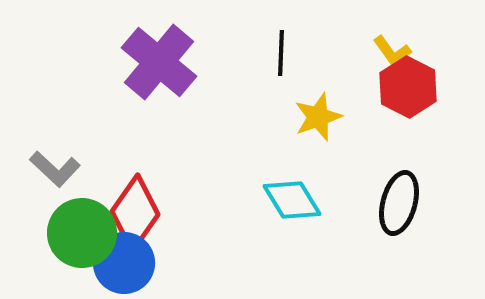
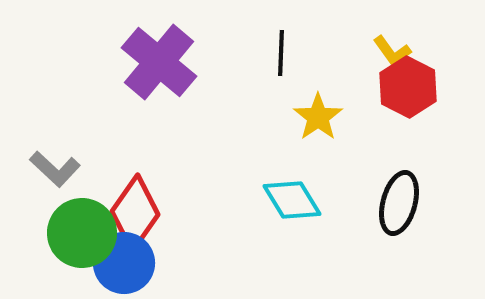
yellow star: rotated 15 degrees counterclockwise
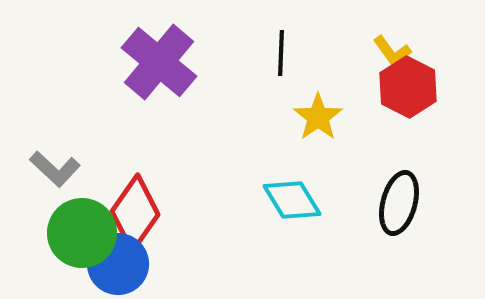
blue circle: moved 6 px left, 1 px down
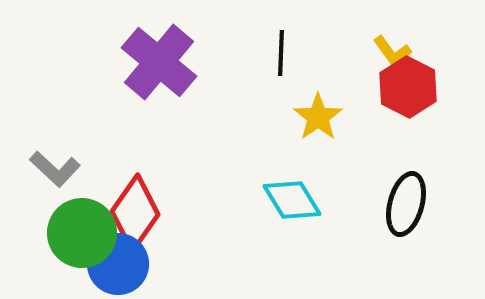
black ellipse: moved 7 px right, 1 px down
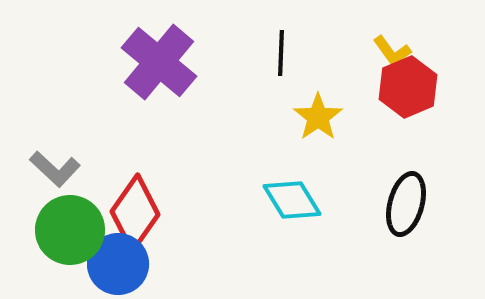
red hexagon: rotated 10 degrees clockwise
green circle: moved 12 px left, 3 px up
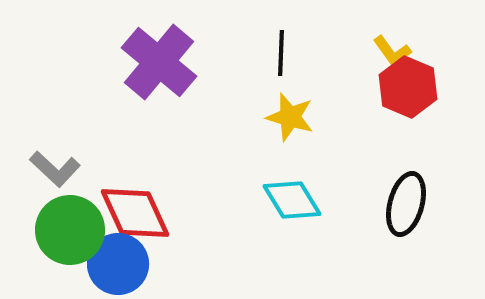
red hexagon: rotated 14 degrees counterclockwise
yellow star: moved 28 px left; rotated 21 degrees counterclockwise
red diamond: rotated 60 degrees counterclockwise
